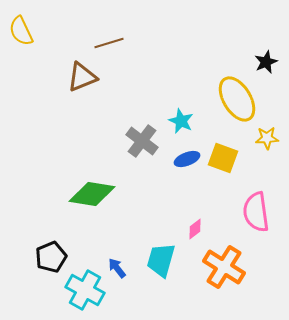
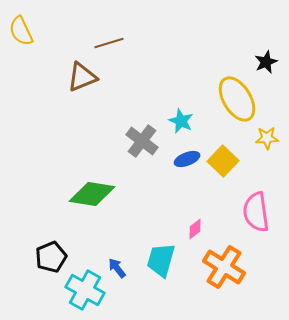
yellow square: moved 3 px down; rotated 24 degrees clockwise
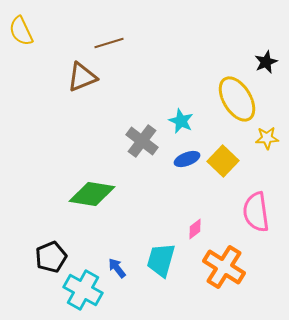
cyan cross: moved 2 px left
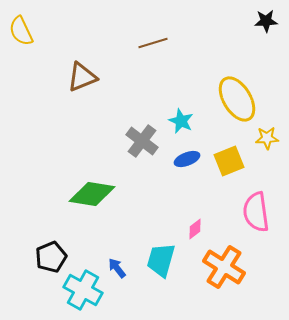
brown line: moved 44 px right
black star: moved 41 px up; rotated 20 degrees clockwise
yellow square: moved 6 px right; rotated 24 degrees clockwise
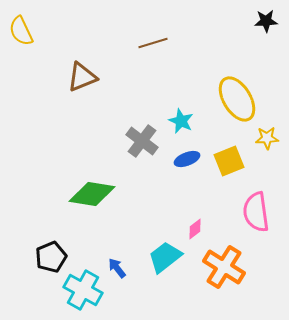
cyan trapezoid: moved 4 px right, 3 px up; rotated 36 degrees clockwise
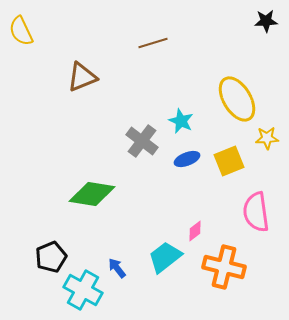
pink diamond: moved 2 px down
orange cross: rotated 18 degrees counterclockwise
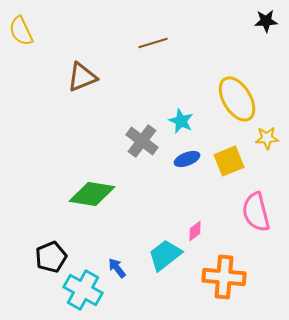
pink semicircle: rotated 6 degrees counterclockwise
cyan trapezoid: moved 2 px up
orange cross: moved 10 px down; rotated 9 degrees counterclockwise
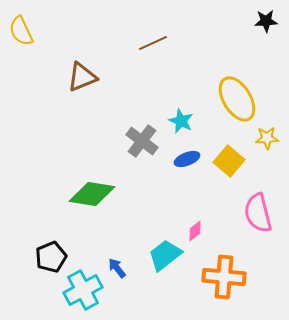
brown line: rotated 8 degrees counterclockwise
yellow square: rotated 28 degrees counterclockwise
pink semicircle: moved 2 px right, 1 px down
cyan cross: rotated 33 degrees clockwise
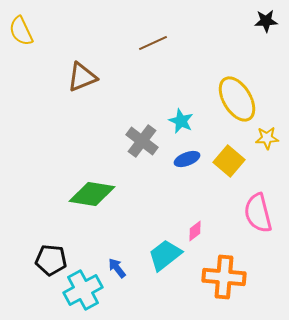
black pentagon: moved 3 px down; rotated 28 degrees clockwise
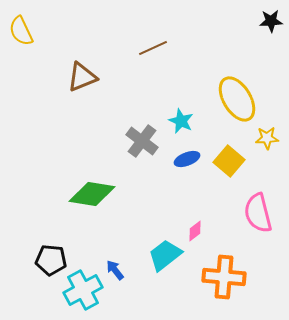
black star: moved 5 px right
brown line: moved 5 px down
blue arrow: moved 2 px left, 2 px down
